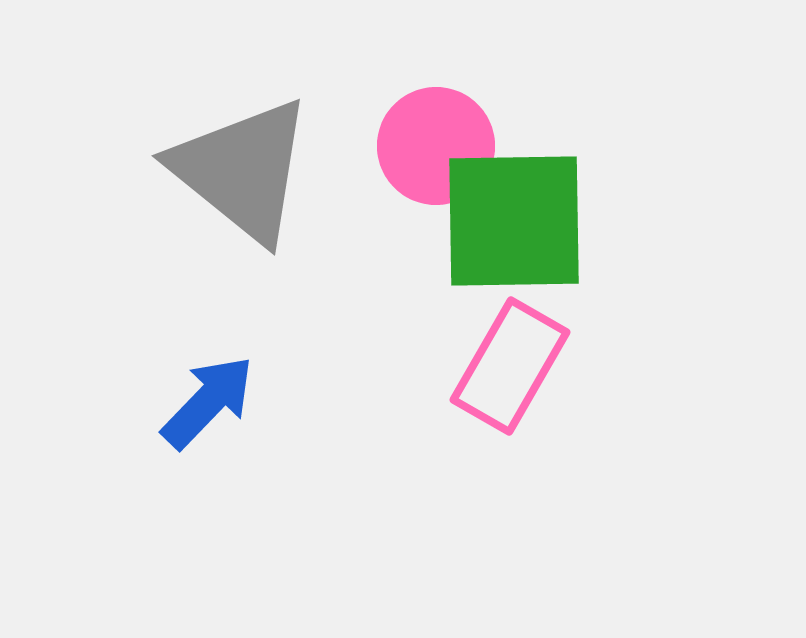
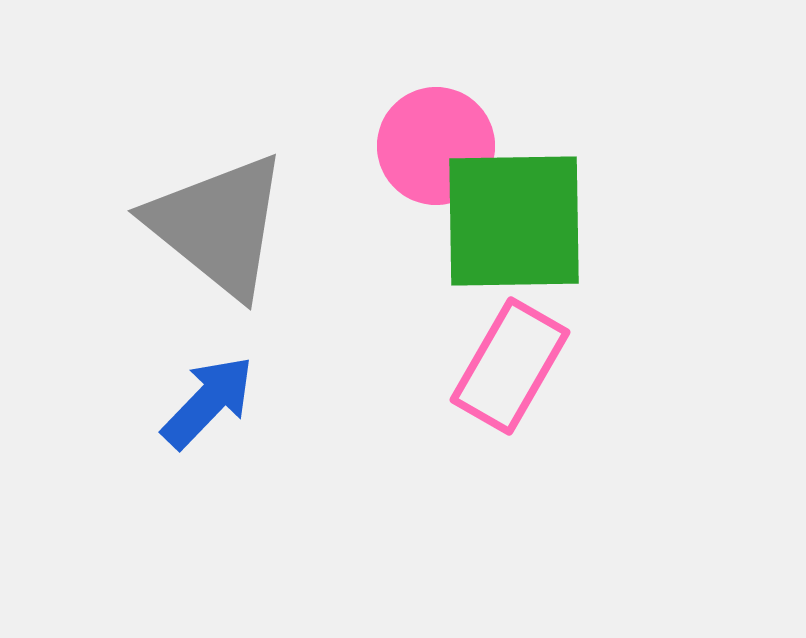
gray triangle: moved 24 px left, 55 px down
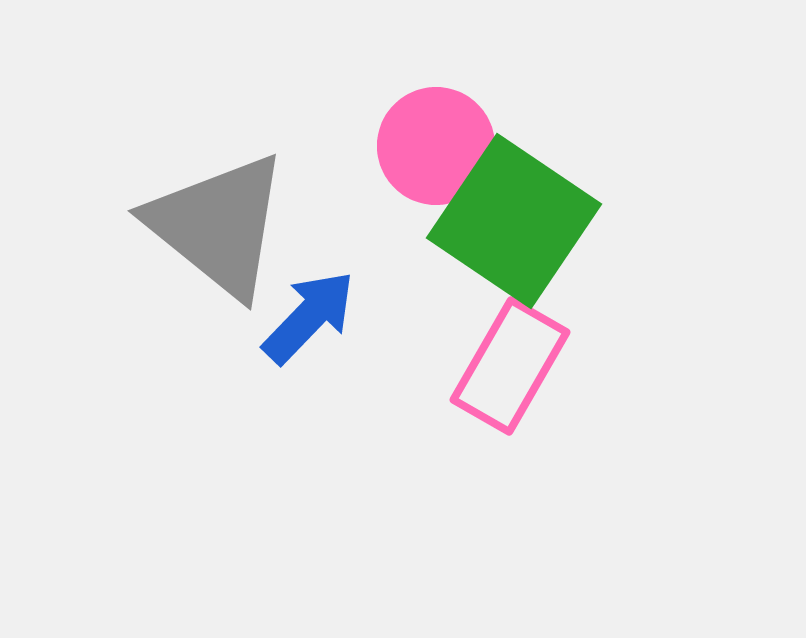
green square: rotated 35 degrees clockwise
blue arrow: moved 101 px right, 85 px up
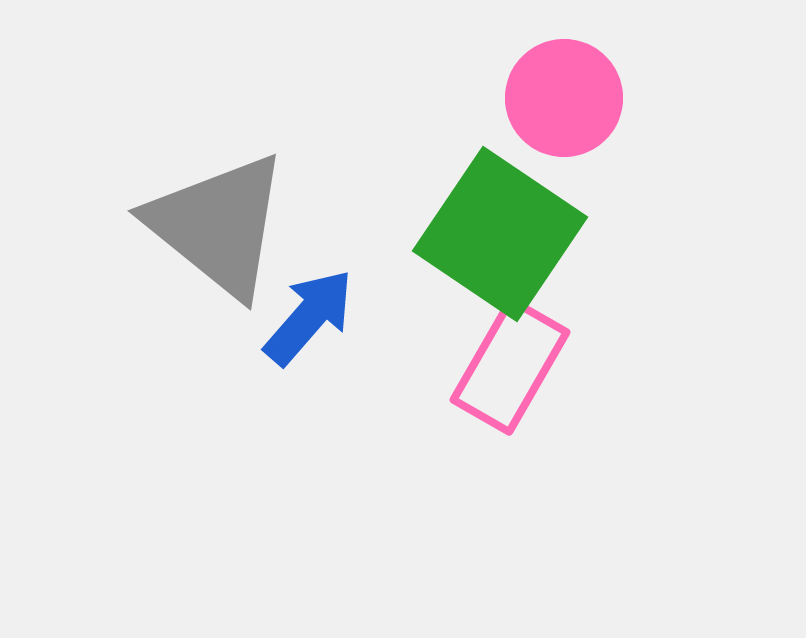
pink circle: moved 128 px right, 48 px up
green square: moved 14 px left, 13 px down
blue arrow: rotated 3 degrees counterclockwise
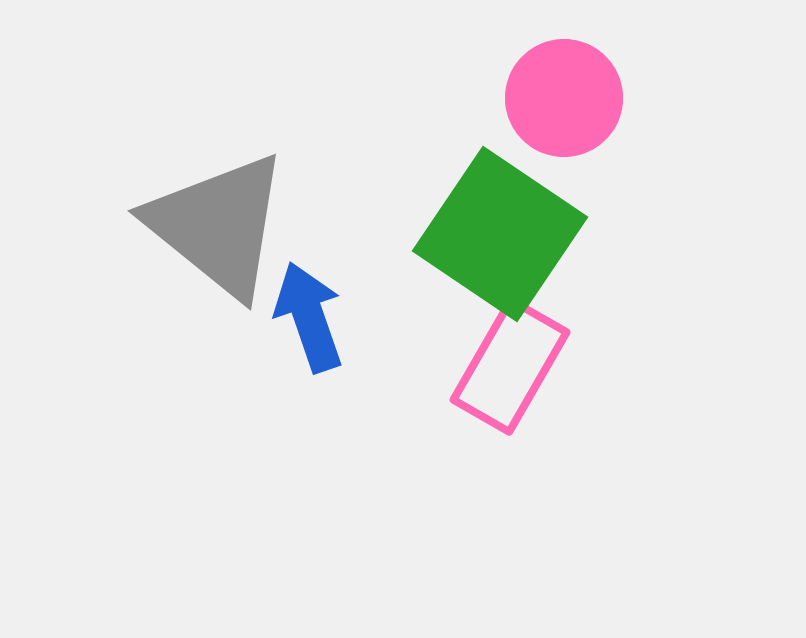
blue arrow: rotated 60 degrees counterclockwise
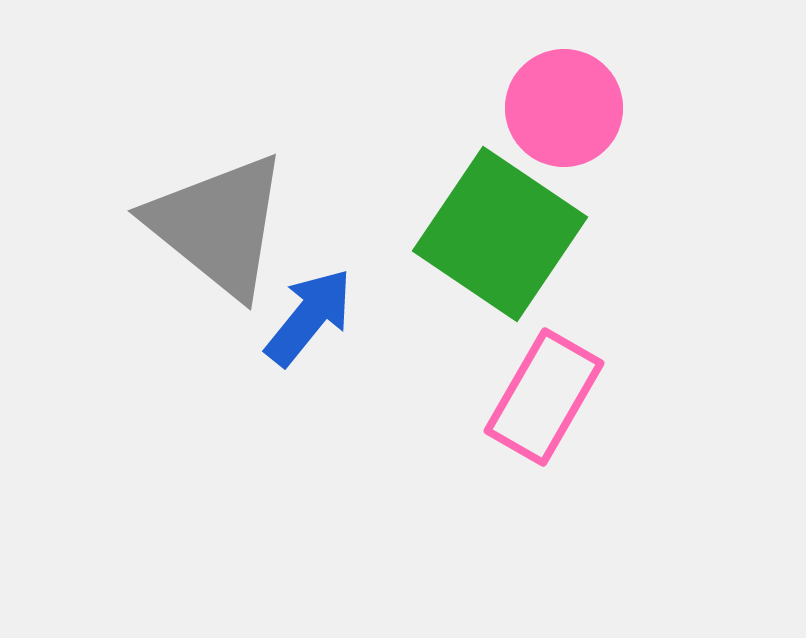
pink circle: moved 10 px down
blue arrow: rotated 58 degrees clockwise
pink rectangle: moved 34 px right, 31 px down
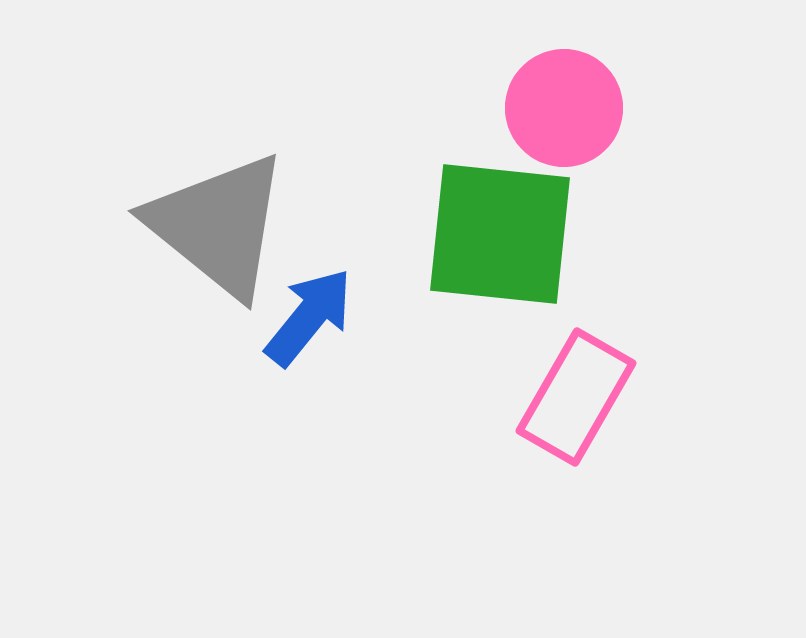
green square: rotated 28 degrees counterclockwise
pink rectangle: moved 32 px right
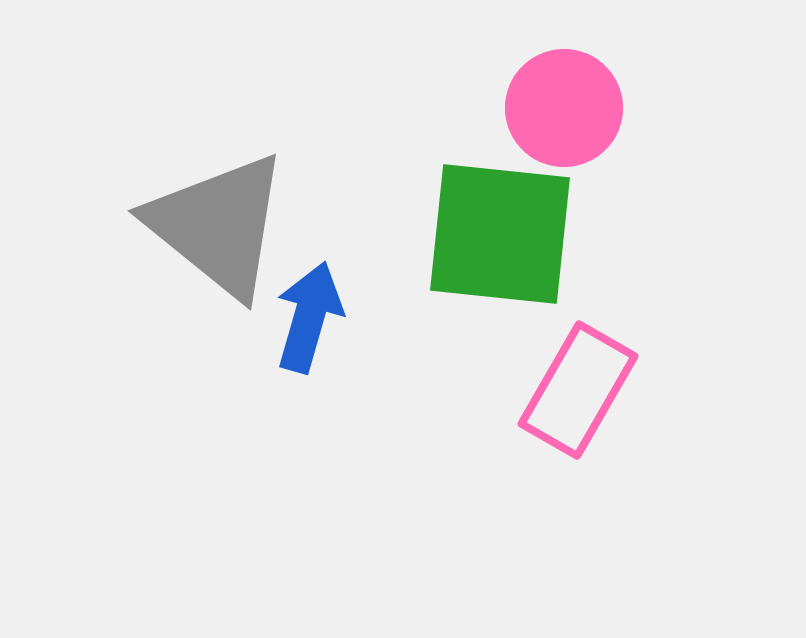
blue arrow: rotated 23 degrees counterclockwise
pink rectangle: moved 2 px right, 7 px up
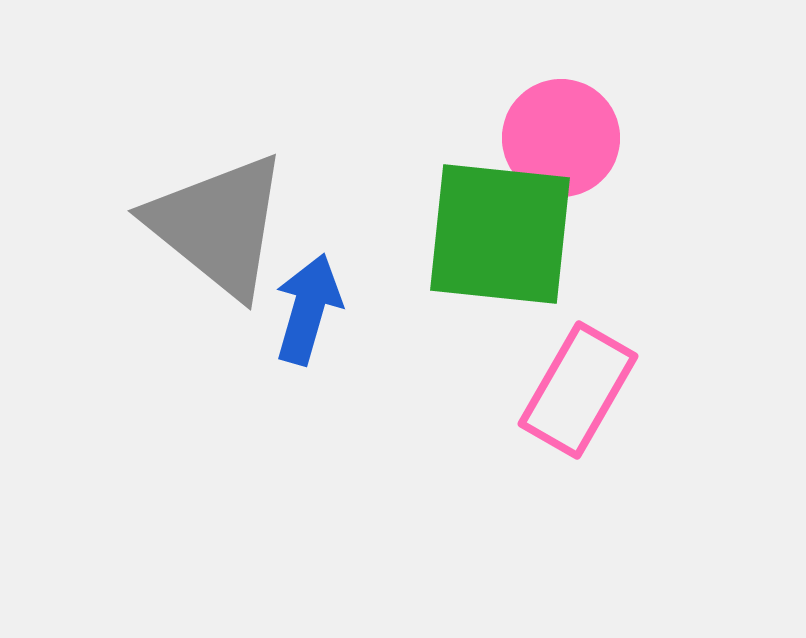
pink circle: moved 3 px left, 30 px down
blue arrow: moved 1 px left, 8 px up
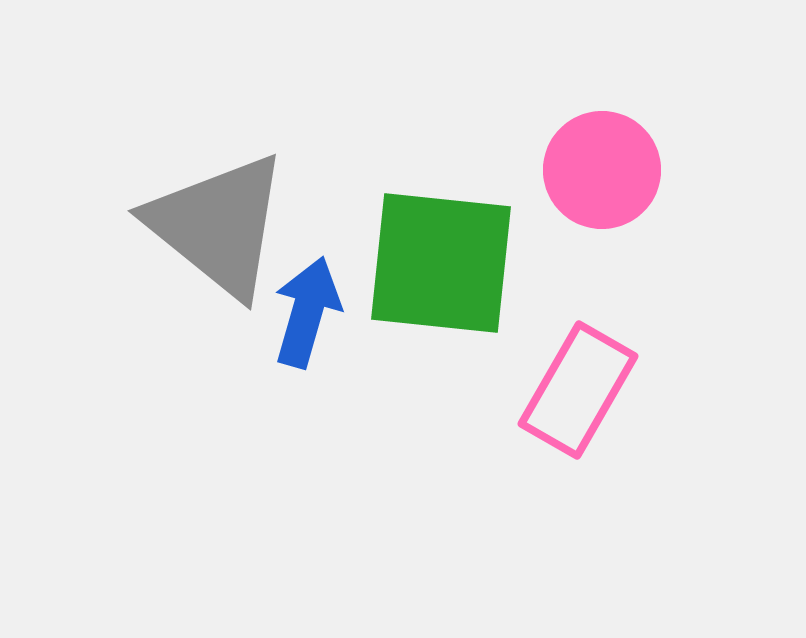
pink circle: moved 41 px right, 32 px down
green square: moved 59 px left, 29 px down
blue arrow: moved 1 px left, 3 px down
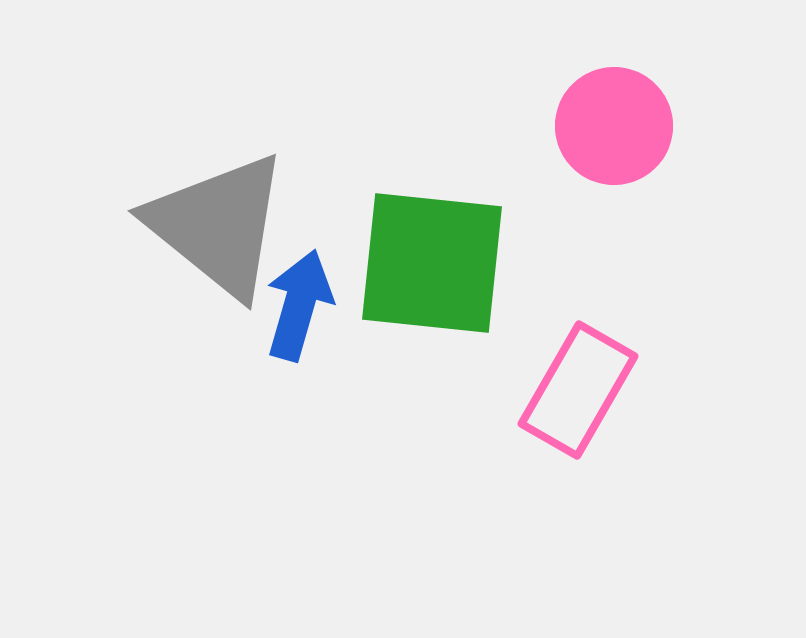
pink circle: moved 12 px right, 44 px up
green square: moved 9 px left
blue arrow: moved 8 px left, 7 px up
